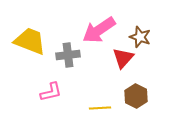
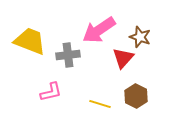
yellow line: moved 4 px up; rotated 20 degrees clockwise
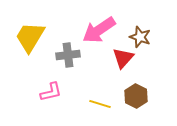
yellow trapezoid: moved 4 px up; rotated 80 degrees counterclockwise
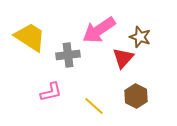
yellow trapezoid: rotated 92 degrees clockwise
yellow line: moved 6 px left, 2 px down; rotated 25 degrees clockwise
